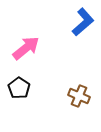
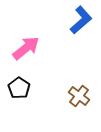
blue L-shape: moved 2 px left, 2 px up
brown cross: rotated 15 degrees clockwise
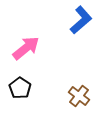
black pentagon: moved 1 px right
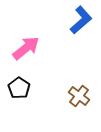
black pentagon: moved 1 px left
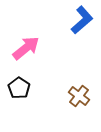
blue L-shape: moved 1 px right
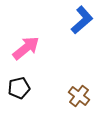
black pentagon: rotated 25 degrees clockwise
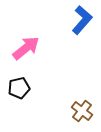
blue L-shape: rotated 8 degrees counterclockwise
brown cross: moved 3 px right, 15 px down
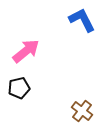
blue L-shape: rotated 68 degrees counterclockwise
pink arrow: moved 3 px down
